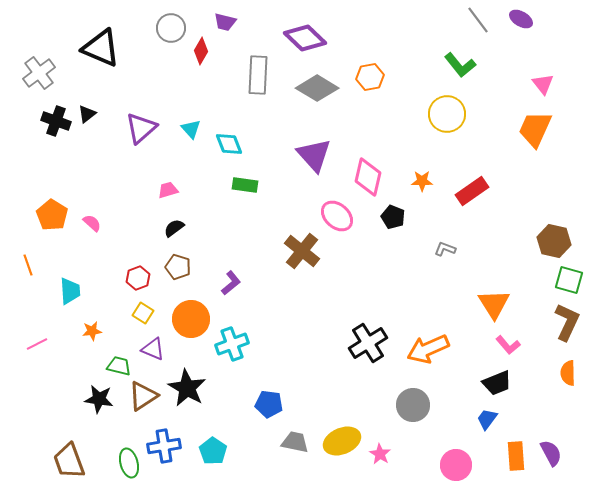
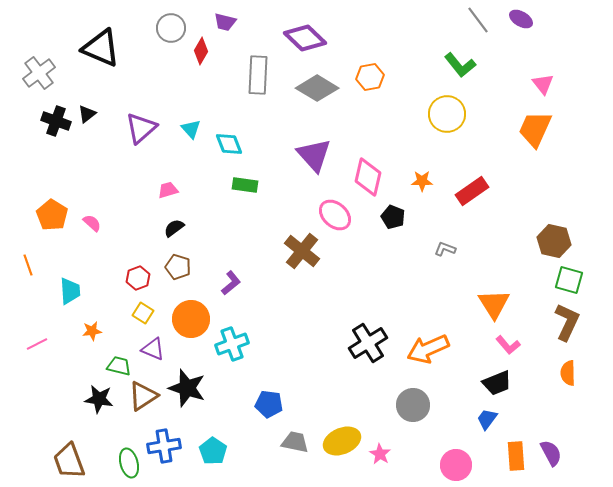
pink ellipse at (337, 216): moved 2 px left, 1 px up
black star at (187, 388): rotated 12 degrees counterclockwise
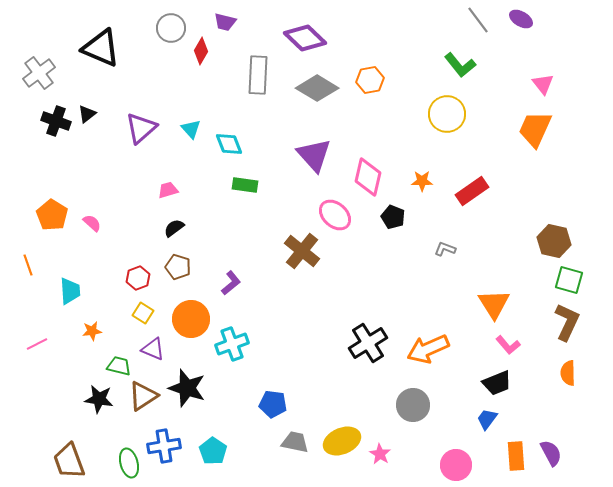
orange hexagon at (370, 77): moved 3 px down
blue pentagon at (269, 404): moved 4 px right
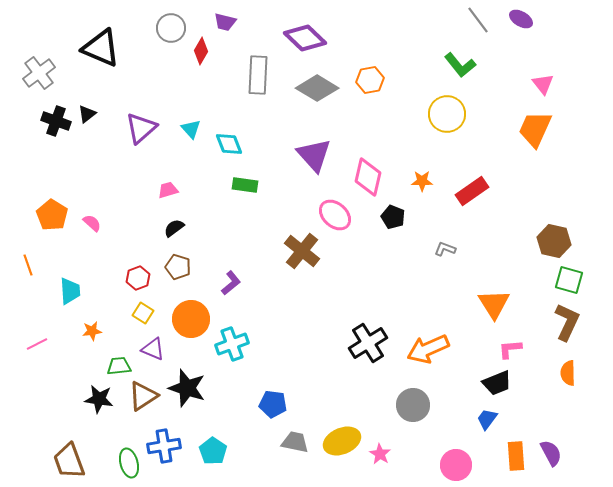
pink L-shape at (508, 345): moved 2 px right, 4 px down; rotated 125 degrees clockwise
green trapezoid at (119, 366): rotated 20 degrees counterclockwise
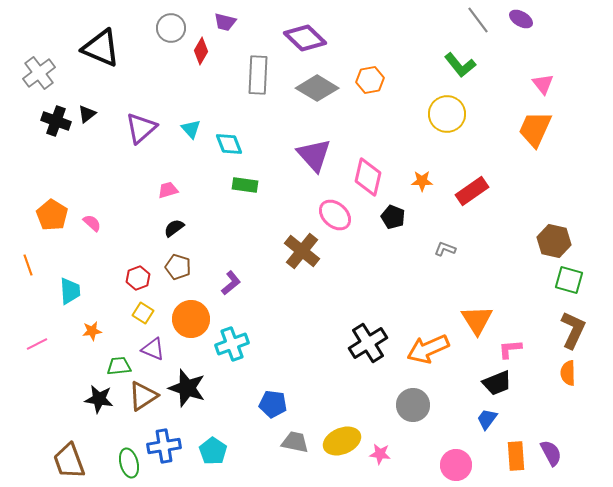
orange triangle at (494, 304): moved 17 px left, 16 px down
brown L-shape at (567, 322): moved 6 px right, 8 px down
pink star at (380, 454): rotated 25 degrees counterclockwise
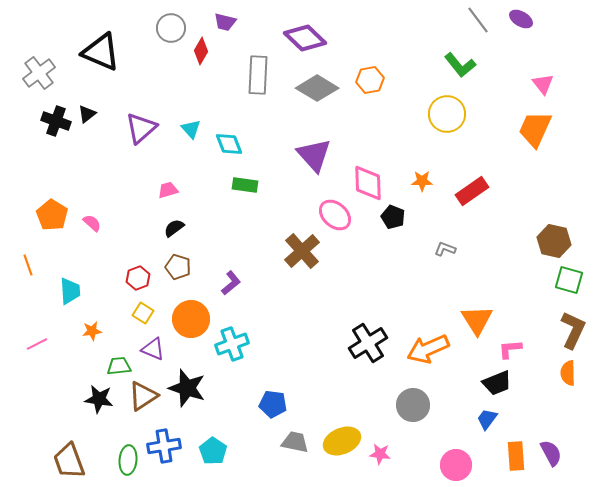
black triangle at (101, 48): moved 4 px down
pink diamond at (368, 177): moved 6 px down; rotated 15 degrees counterclockwise
brown cross at (302, 251): rotated 9 degrees clockwise
green ellipse at (129, 463): moved 1 px left, 3 px up; rotated 20 degrees clockwise
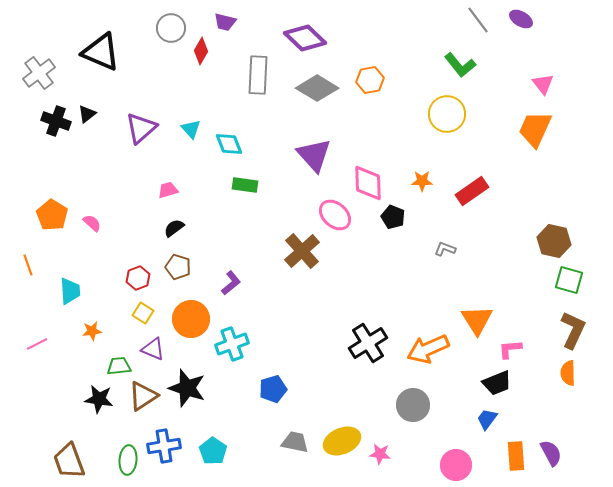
blue pentagon at (273, 404): moved 15 px up; rotated 24 degrees counterclockwise
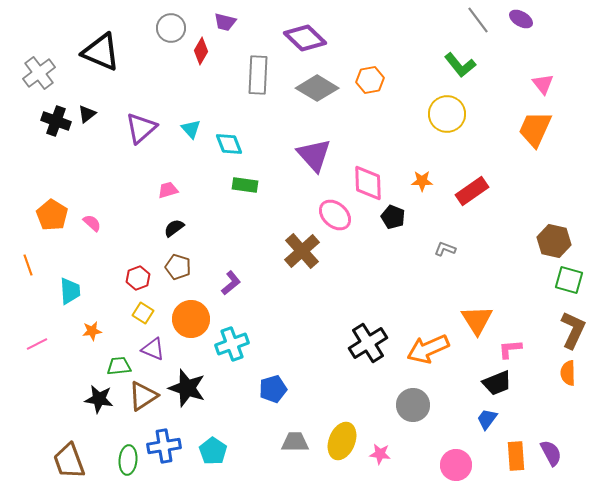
yellow ellipse at (342, 441): rotated 45 degrees counterclockwise
gray trapezoid at (295, 442): rotated 12 degrees counterclockwise
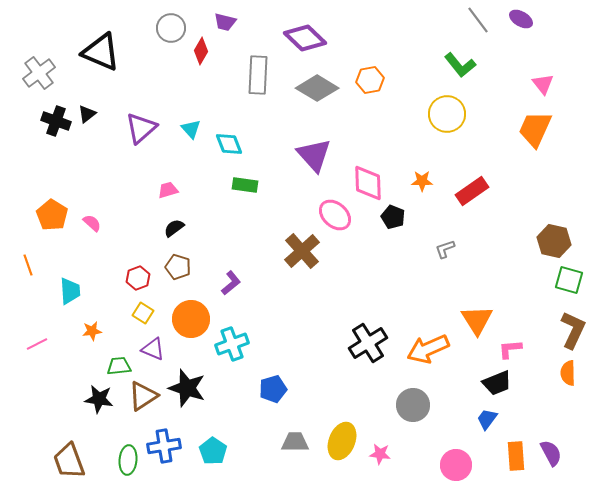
gray L-shape at (445, 249): rotated 40 degrees counterclockwise
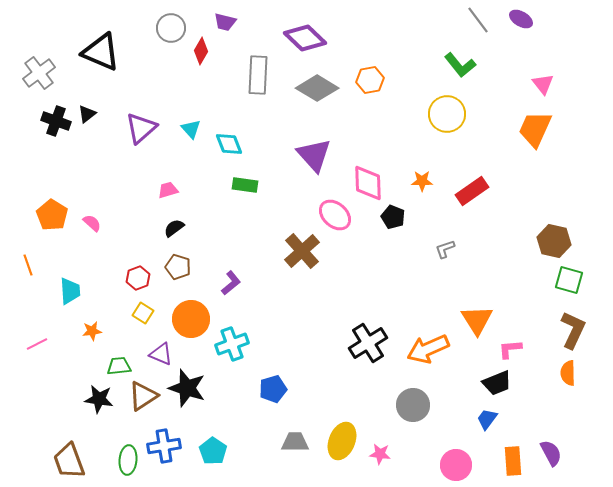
purple triangle at (153, 349): moved 8 px right, 5 px down
orange rectangle at (516, 456): moved 3 px left, 5 px down
